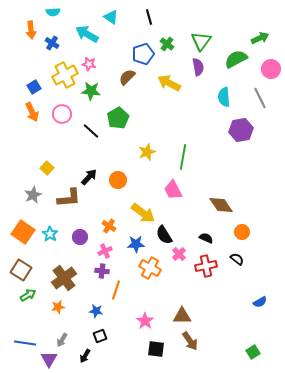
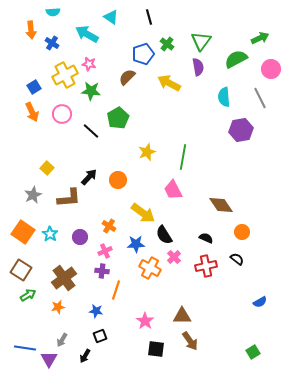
pink cross at (179, 254): moved 5 px left, 3 px down
blue line at (25, 343): moved 5 px down
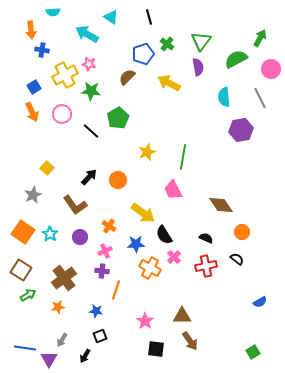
green arrow at (260, 38): rotated 36 degrees counterclockwise
blue cross at (52, 43): moved 10 px left, 7 px down; rotated 24 degrees counterclockwise
brown L-shape at (69, 198): moved 6 px right, 7 px down; rotated 60 degrees clockwise
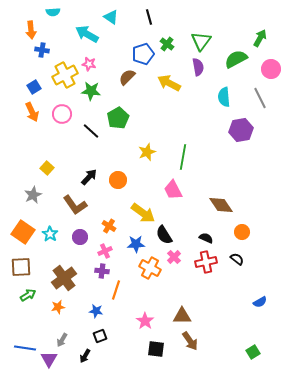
red cross at (206, 266): moved 4 px up
brown square at (21, 270): moved 3 px up; rotated 35 degrees counterclockwise
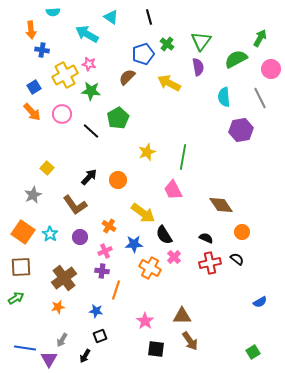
orange arrow at (32, 112): rotated 18 degrees counterclockwise
blue star at (136, 244): moved 2 px left
red cross at (206, 262): moved 4 px right, 1 px down
green arrow at (28, 295): moved 12 px left, 3 px down
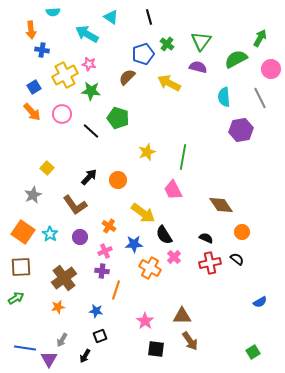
purple semicircle at (198, 67): rotated 66 degrees counterclockwise
green pentagon at (118, 118): rotated 25 degrees counterclockwise
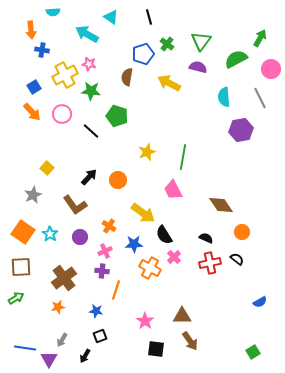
brown semicircle at (127, 77): rotated 36 degrees counterclockwise
green pentagon at (118, 118): moved 1 px left, 2 px up
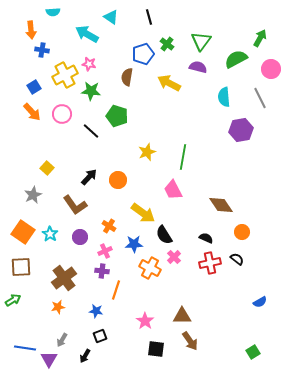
green arrow at (16, 298): moved 3 px left, 2 px down
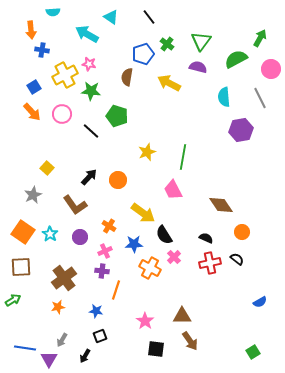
black line at (149, 17): rotated 21 degrees counterclockwise
